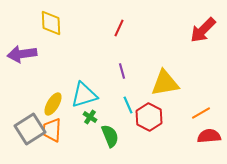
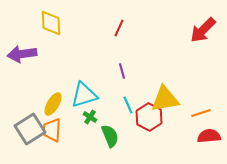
yellow triangle: moved 16 px down
orange line: rotated 12 degrees clockwise
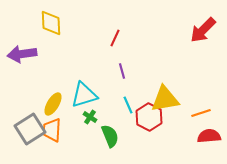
red line: moved 4 px left, 10 px down
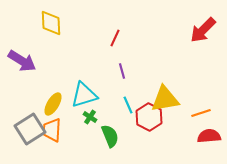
purple arrow: moved 7 px down; rotated 140 degrees counterclockwise
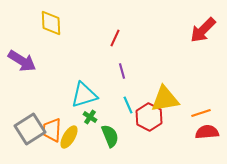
yellow ellipse: moved 16 px right, 33 px down
red semicircle: moved 2 px left, 4 px up
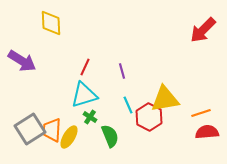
red line: moved 30 px left, 29 px down
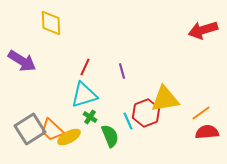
red arrow: rotated 28 degrees clockwise
cyan line: moved 16 px down
orange line: rotated 18 degrees counterclockwise
red hexagon: moved 3 px left, 4 px up; rotated 12 degrees clockwise
orange trapezoid: rotated 50 degrees counterclockwise
yellow ellipse: rotated 30 degrees clockwise
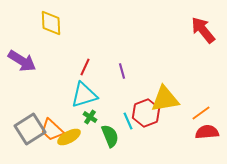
red arrow: rotated 68 degrees clockwise
